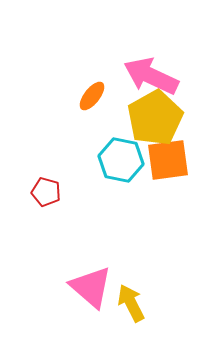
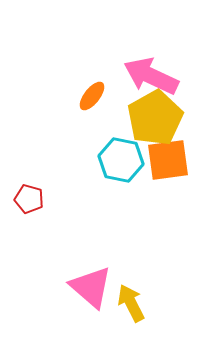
red pentagon: moved 17 px left, 7 px down
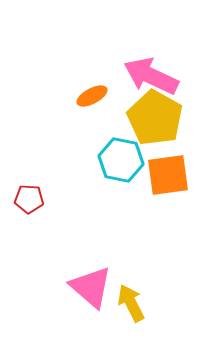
orange ellipse: rotated 24 degrees clockwise
yellow pentagon: rotated 14 degrees counterclockwise
orange square: moved 15 px down
red pentagon: rotated 12 degrees counterclockwise
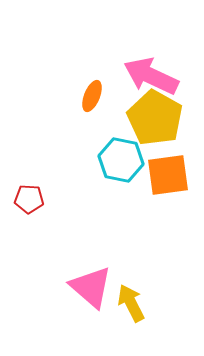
orange ellipse: rotated 40 degrees counterclockwise
